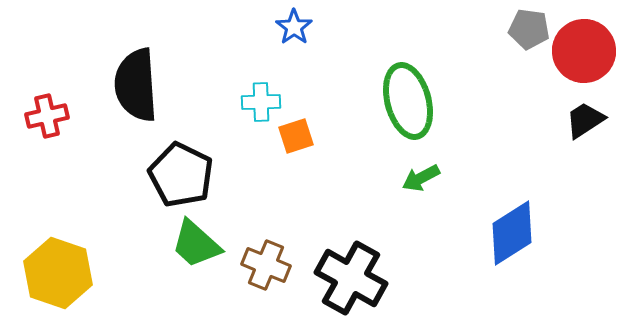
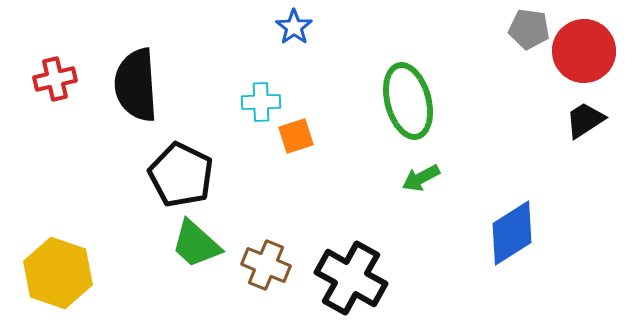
red cross: moved 8 px right, 37 px up
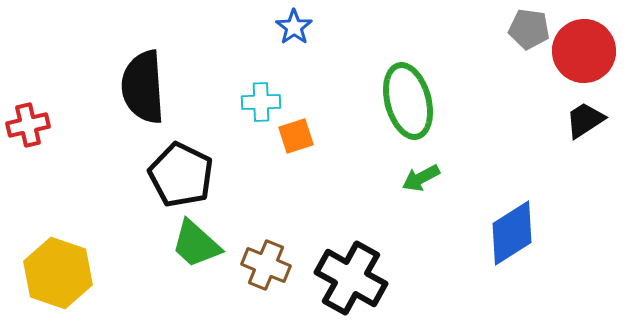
red cross: moved 27 px left, 46 px down
black semicircle: moved 7 px right, 2 px down
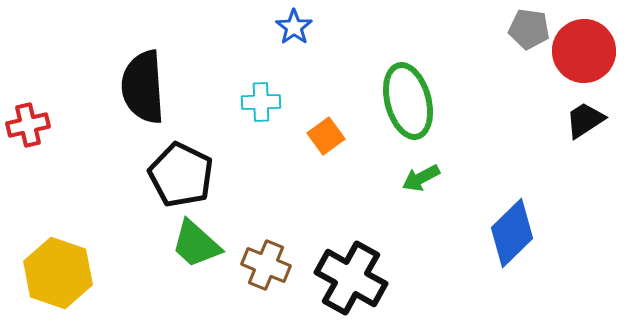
orange square: moved 30 px right; rotated 18 degrees counterclockwise
blue diamond: rotated 12 degrees counterclockwise
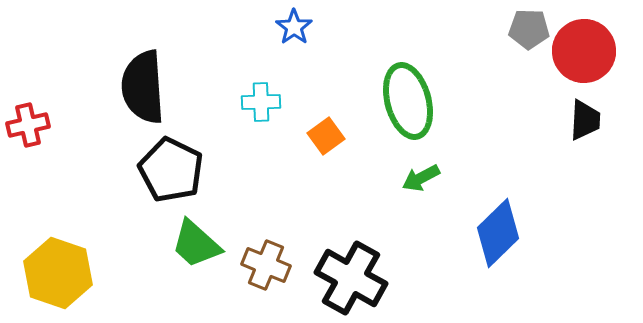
gray pentagon: rotated 6 degrees counterclockwise
black trapezoid: rotated 126 degrees clockwise
black pentagon: moved 10 px left, 5 px up
blue diamond: moved 14 px left
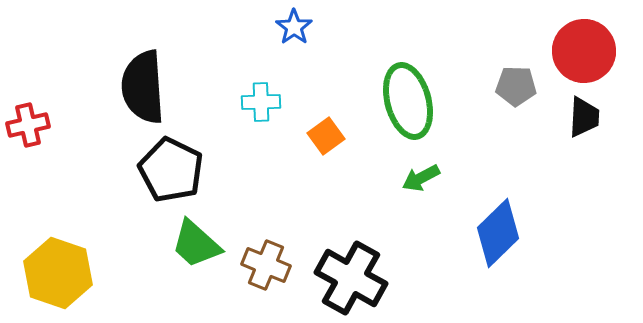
gray pentagon: moved 13 px left, 57 px down
black trapezoid: moved 1 px left, 3 px up
